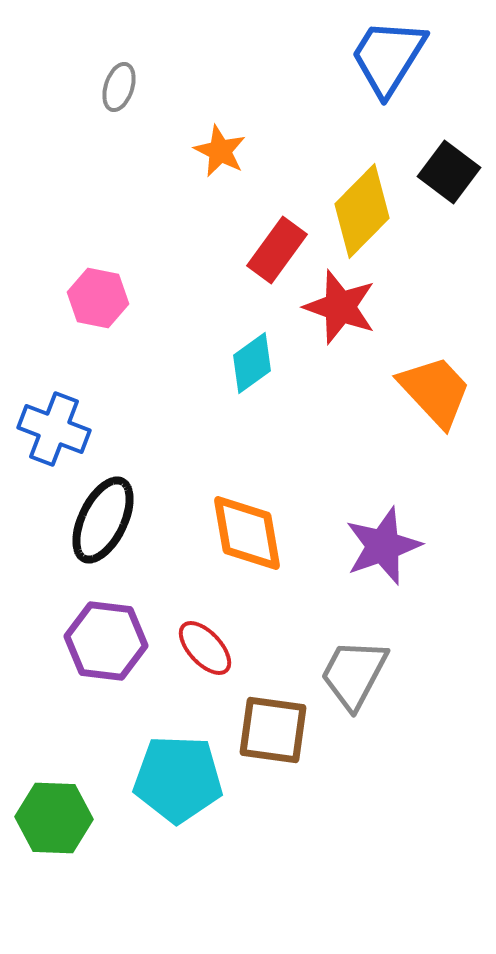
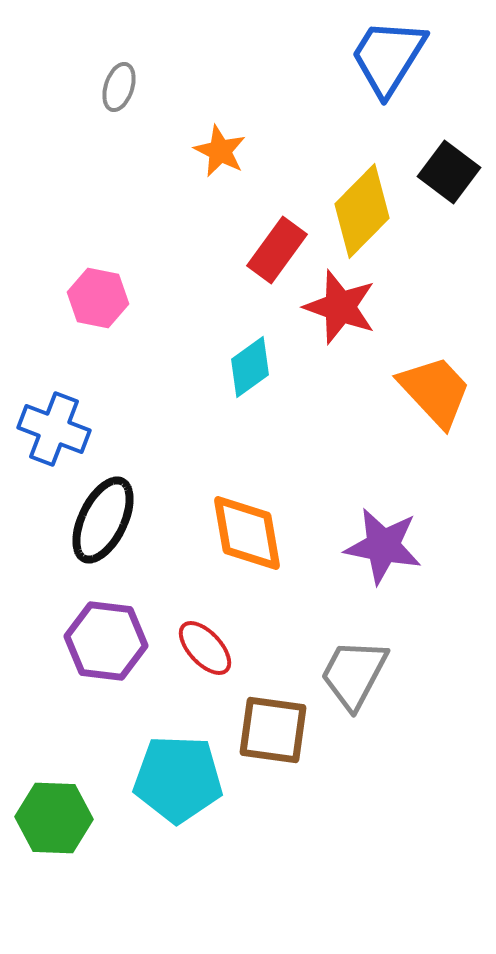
cyan diamond: moved 2 px left, 4 px down
purple star: rotated 30 degrees clockwise
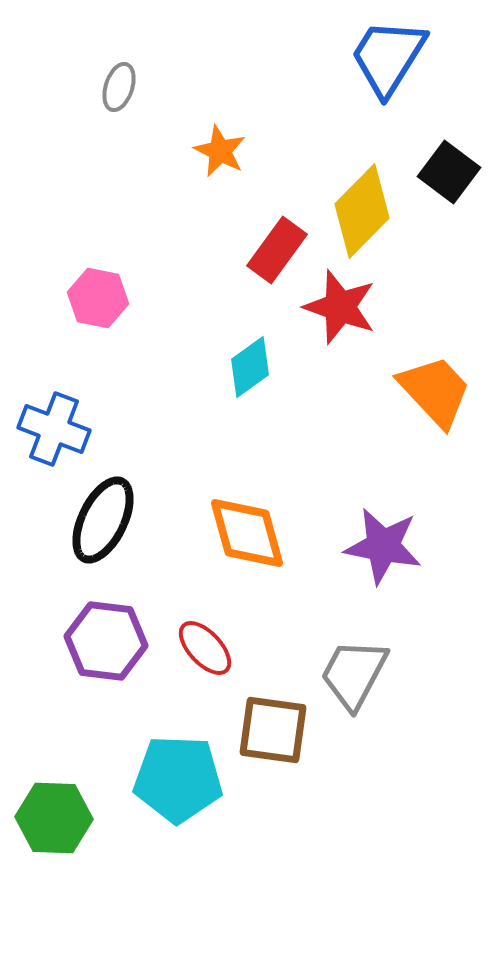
orange diamond: rotated 6 degrees counterclockwise
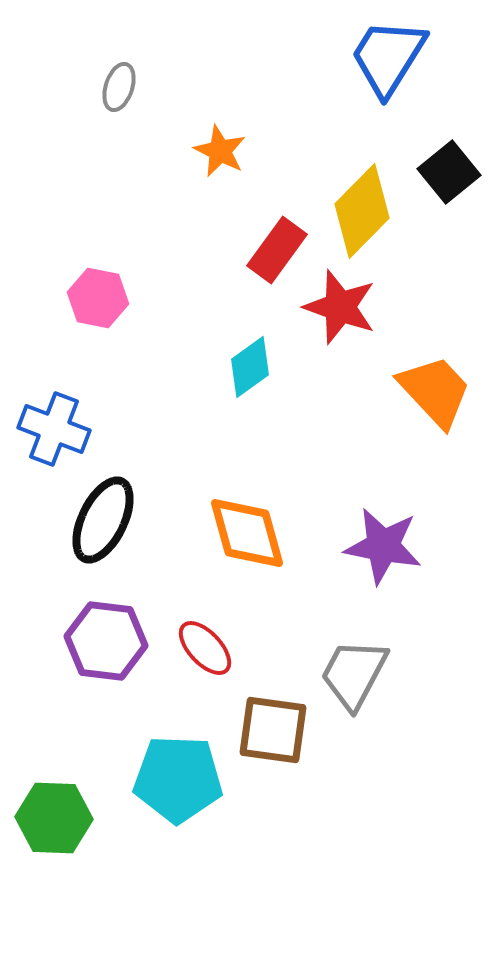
black square: rotated 14 degrees clockwise
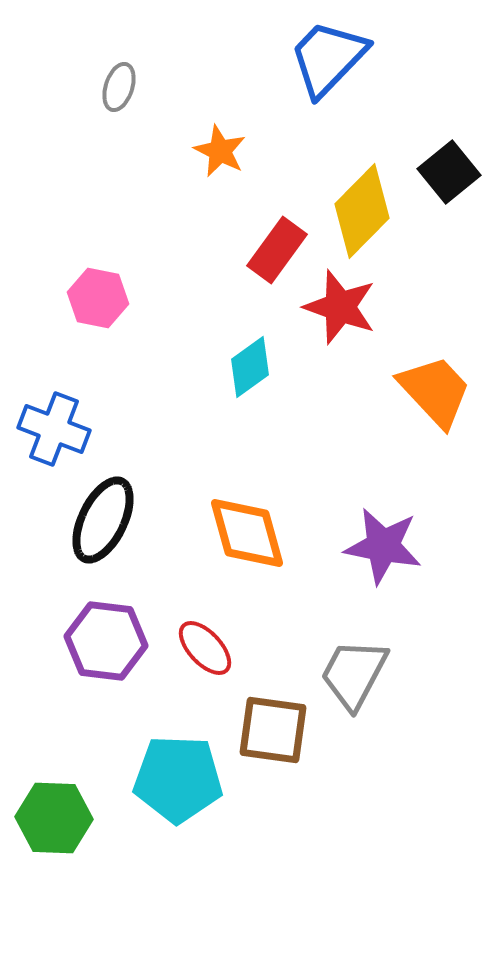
blue trapezoid: moved 60 px left, 1 px down; rotated 12 degrees clockwise
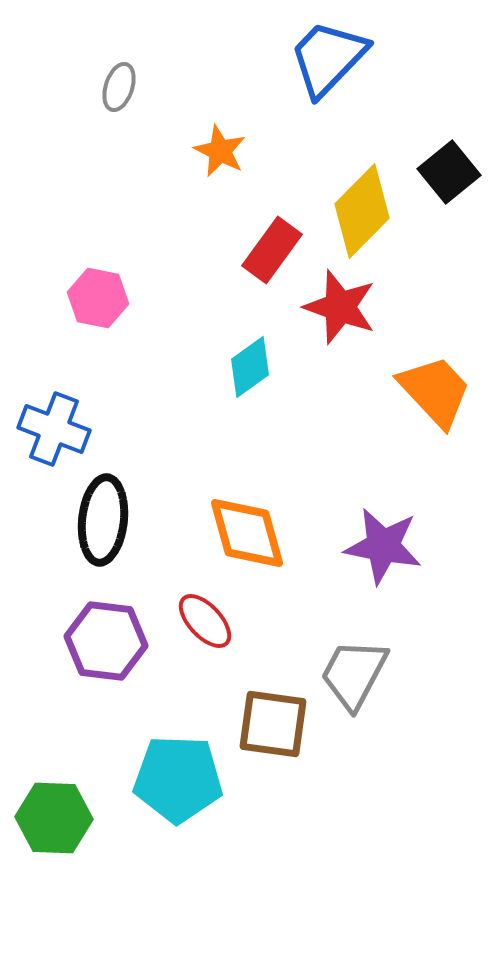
red rectangle: moved 5 px left
black ellipse: rotated 20 degrees counterclockwise
red ellipse: moved 27 px up
brown square: moved 6 px up
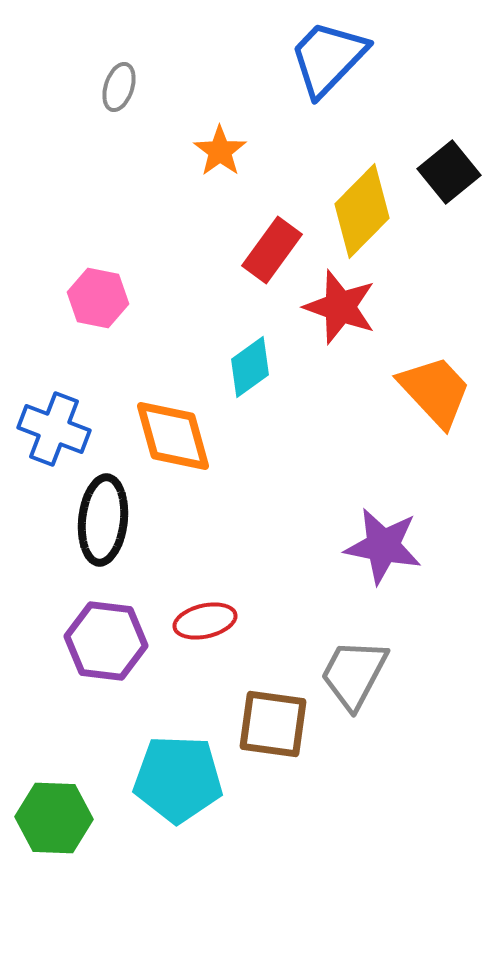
orange star: rotated 10 degrees clockwise
orange diamond: moved 74 px left, 97 px up
red ellipse: rotated 60 degrees counterclockwise
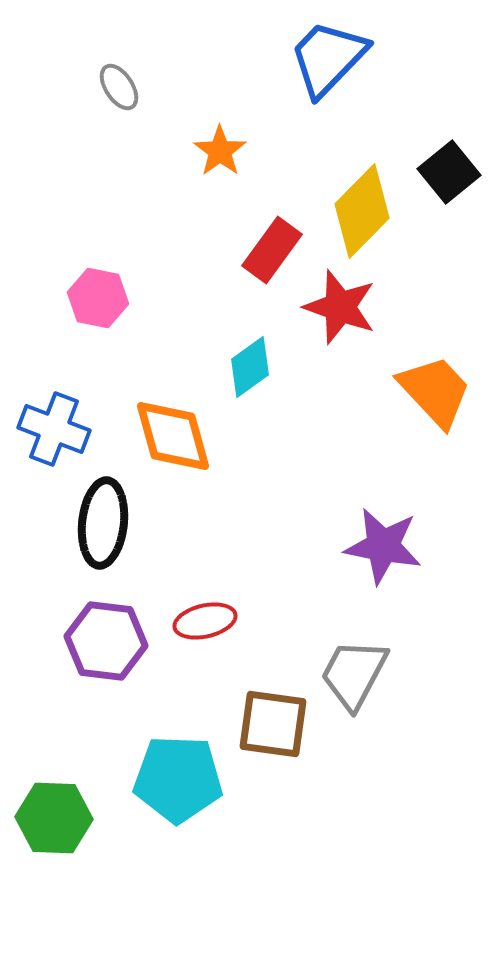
gray ellipse: rotated 51 degrees counterclockwise
black ellipse: moved 3 px down
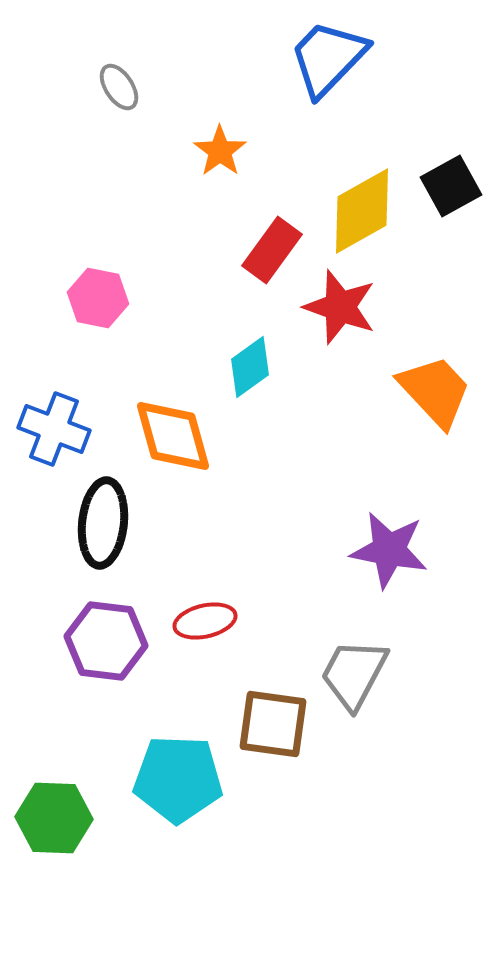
black square: moved 2 px right, 14 px down; rotated 10 degrees clockwise
yellow diamond: rotated 16 degrees clockwise
purple star: moved 6 px right, 4 px down
